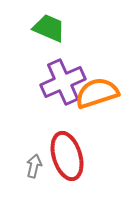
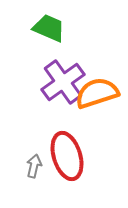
purple cross: rotated 12 degrees counterclockwise
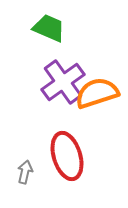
gray arrow: moved 9 px left, 6 px down
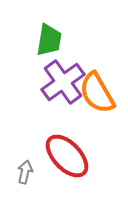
green trapezoid: moved 12 px down; rotated 76 degrees clockwise
orange semicircle: rotated 102 degrees counterclockwise
red ellipse: rotated 27 degrees counterclockwise
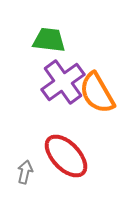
green trapezoid: rotated 92 degrees counterclockwise
red ellipse: moved 1 px left
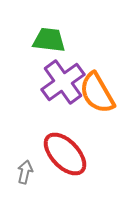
red ellipse: moved 1 px left, 2 px up
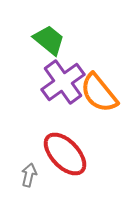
green trapezoid: rotated 32 degrees clockwise
orange semicircle: moved 2 px right; rotated 9 degrees counterclockwise
gray arrow: moved 4 px right, 3 px down
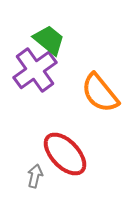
purple cross: moved 28 px left, 12 px up
orange semicircle: moved 1 px right
gray arrow: moved 6 px right, 1 px down
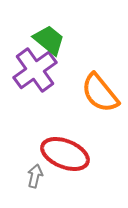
red ellipse: rotated 24 degrees counterclockwise
